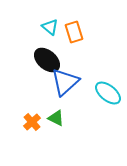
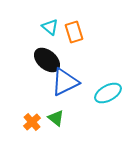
blue triangle: rotated 16 degrees clockwise
cyan ellipse: rotated 68 degrees counterclockwise
green triangle: rotated 12 degrees clockwise
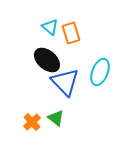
orange rectangle: moved 3 px left, 1 px down
blue triangle: rotated 48 degrees counterclockwise
cyan ellipse: moved 8 px left, 21 px up; rotated 40 degrees counterclockwise
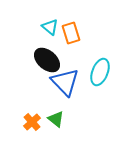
green triangle: moved 1 px down
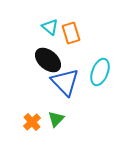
black ellipse: moved 1 px right
green triangle: rotated 36 degrees clockwise
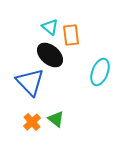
orange rectangle: moved 2 px down; rotated 10 degrees clockwise
black ellipse: moved 2 px right, 5 px up
blue triangle: moved 35 px left
green triangle: rotated 36 degrees counterclockwise
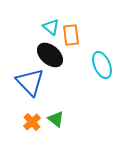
cyan triangle: moved 1 px right
cyan ellipse: moved 2 px right, 7 px up; rotated 44 degrees counterclockwise
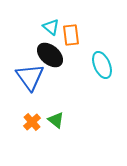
blue triangle: moved 5 px up; rotated 8 degrees clockwise
green triangle: moved 1 px down
